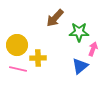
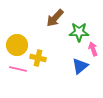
pink arrow: rotated 40 degrees counterclockwise
yellow cross: rotated 14 degrees clockwise
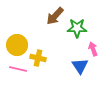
brown arrow: moved 2 px up
green star: moved 2 px left, 4 px up
blue triangle: rotated 24 degrees counterclockwise
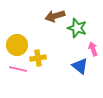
brown arrow: rotated 30 degrees clockwise
green star: rotated 18 degrees clockwise
yellow cross: rotated 21 degrees counterclockwise
blue triangle: rotated 18 degrees counterclockwise
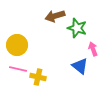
yellow cross: moved 19 px down; rotated 21 degrees clockwise
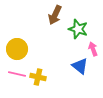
brown arrow: moved 1 px up; rotated 48 degrees counterclockwise
green star: moved 1 px right, 1 px down
yellow circle: moved 4 px down
pink line: moved 1 px left, 5 px down
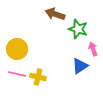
brown arrow: moved 1 px up; rotated 84 degrees clockwise
blue triangle: rotated 48 degrees clockwise
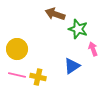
blue triangle: moved 8 px left
pink line: moved 1 px down
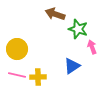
pink arrow: moved 1 px left, 2 px up
yellow cross: rotated 14 degrees counterclockwise
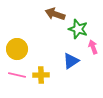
pink arrow: moved 1 px right
blue triangle: moved 1 px left, 5 px up
yellow cross: moved 3 px right, 2 px up
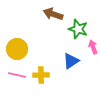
brown arrow: moved 2 px left
